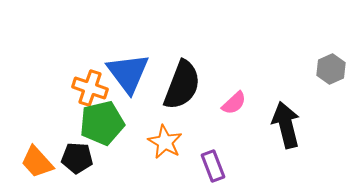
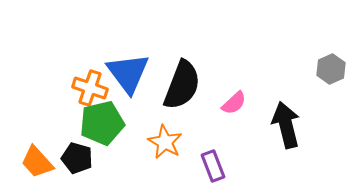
black pentagon: rotated 12 degrees clockwise
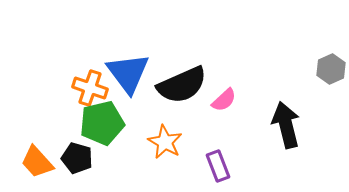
black semicircle: rotated 45 degrees clockwise
pink semicircle: moved 10 px left, 3 px up
purple rectangle: moved 5 px right
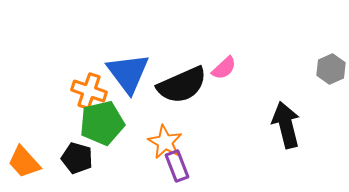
orange cross: moved 1 px left, 3 px down
pink semicircle: moved 32 px up
orange trapezoid: moved 13 px left
purple rectangle: moved 41 px left
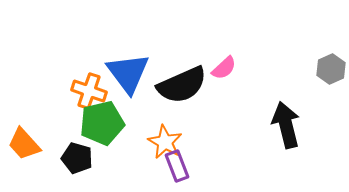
orange trapezoid: moved 18 px up
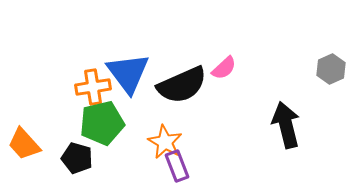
orange cross: moved 4 px right, 4 px up; rotated 28 degrees counterclockwise
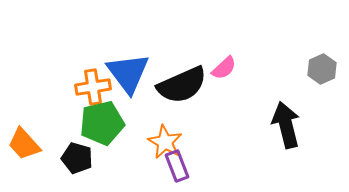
gray hexagon: moved 9 px left
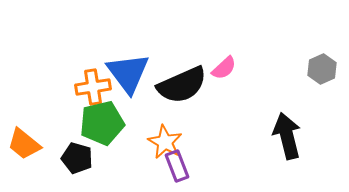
black arrow: moved 1 px right, 11 px down
orange trapezoid: rotated 9 degrees counterclockwise
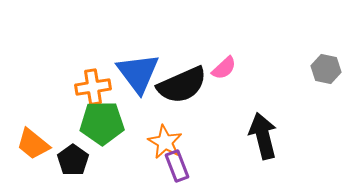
gray hexagon: moved 4 px right; rotated 24 degrees counterclockwise
blue triangle: moved 10 px right
green pentagon: rotated 12 degrees clockwise
black arrow: moved 24 px left
orange trapezoid: moved 9 px right
black pentagon: moved 4 px left, 2 px down; rotated 20 degrees clockwise
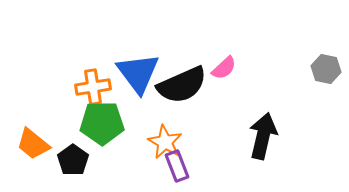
black arrow: rotated 27 degrees clockwise
